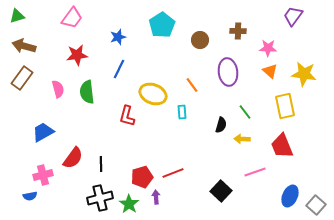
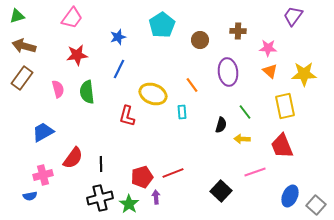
yellow star: rotated 10 degrees counterclockwise
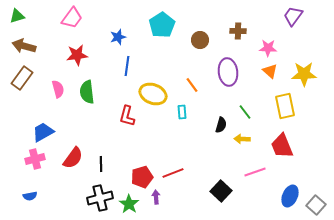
blue line: moved 8 px right, 3 px up; rotated 18 degrees counterclockwise
pink cross: moved 8 px left, 16 px up
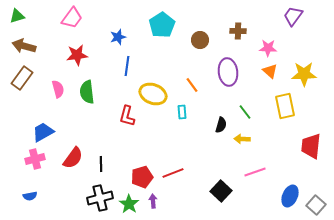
red trapezoid: moved 29 px right; rotated 28 degrees clockwise
purple arrow: moved 3 px left, 4 px down
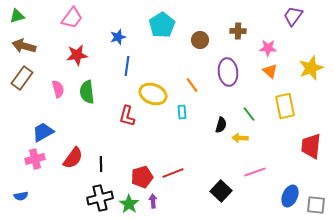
yellow star: moved 7 px right, 6 px up; rotated 20 degrees counterclockwise
green line: moved 4 px right, 2 px down
yellow arrow: moved 2 px left, 1 px up
blue semicircle: moved 9 px left
gray square: rotated 36 degrees counterclockwise
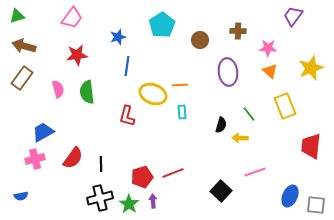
orange line: moved 12 px left; rotated 56 degrees counterclockwise
yellow rectangle: rotated 10 degrees counterclockwise
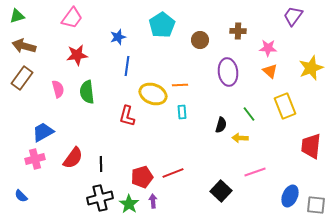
blue semicircle: rotated 56 degrees clockwise
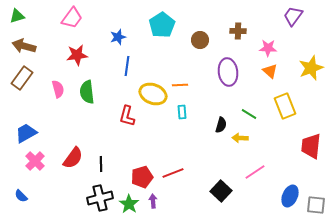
green line: rotated 21 degrees counterclockwise
blue trapezoid: moved 17 px left, 1 px down
pink cross: moved 2 px down; rotated 30 degrees counterclockwise
pink line: rotated 15 degrees counterclockwise
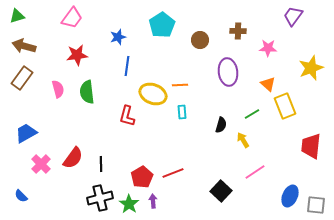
orange triangle: moved 2 px left, 13 px down
green line: moved 3 px right; rotated 63 degrees counterclockwise
yellow arrow: moved 3 px right, 2 px down; rotated 56 degrees clockwise
pink cross: moved 6 px right, 3 px down
red pentagon: rotated 15 degrees counterclockwise
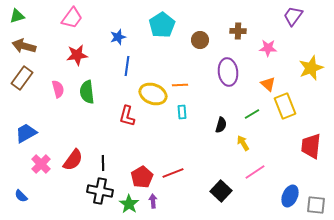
yellow arrow: moved 3 px down
red semicircle: moved 2 px down
black line: moved 2 px right, 1 px up
black cross: moved 7 px up; rotated 25 degrees clockwise
